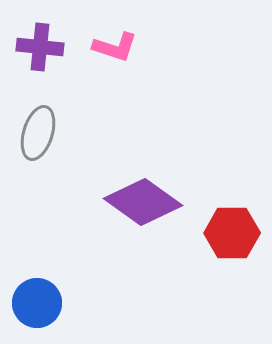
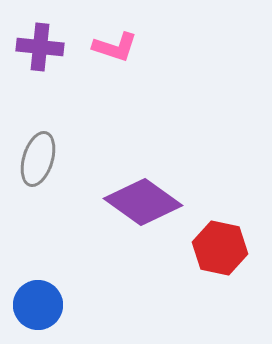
gray ellipse: moved 26 px down
red hexagon: moved 12 px left, 15 px down; rotated 12 degrees clockwise
blue circle: moved 1 px right, 2 px down
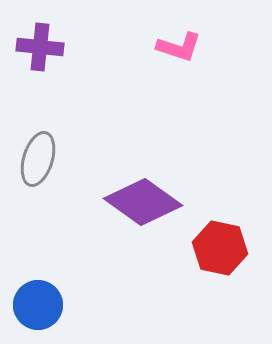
pink L-shape: moved 64 px right
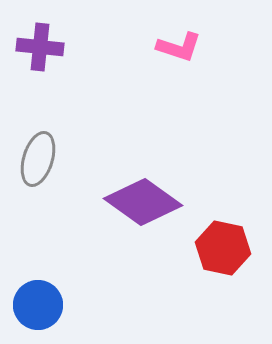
red hexagon: moved 3 px right
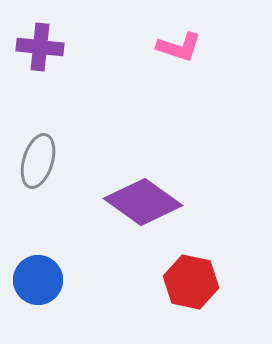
gray ellipse: moved 2 px down
red hexagon: moved 32 px left, 34 px down
blue circle: moved 25 px up
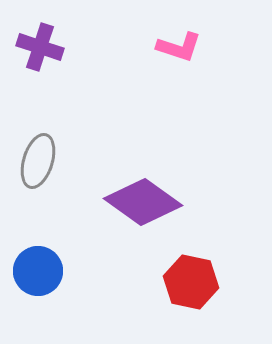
purple cross: rotated 12 degrees clockwise
blue circle: moved 9 px up
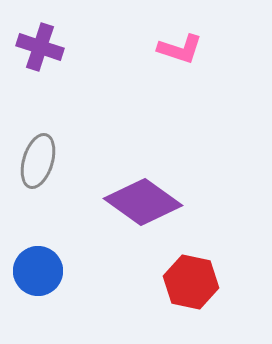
pink L-shape: moved 1 px right, 2 px down
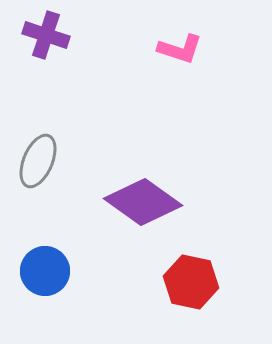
purple cross: moved 6 px right, 12 px up
gray ellipse: rotated 6 degrees clockwise
blue circle: moved 7 px right
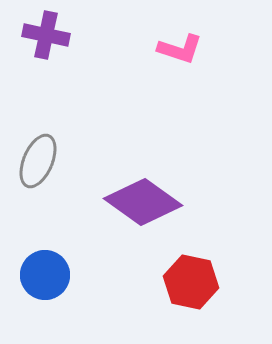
purple cross: rotated 6 degrees counterclockwise
blue circle: moved 4 px down
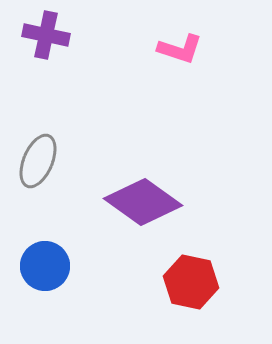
blue circle: moved 9 px up
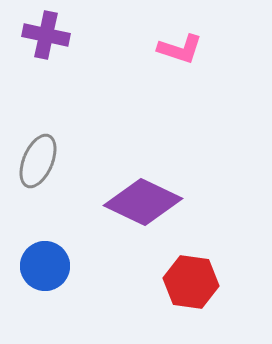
purple diamond: rotated 10 degrees counterclockwise
red hexagon: rotated 4 degrees counterclockwise
